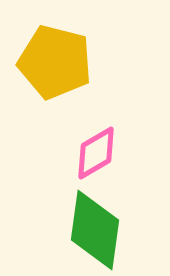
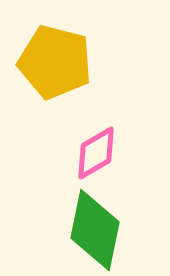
green diamond: rotated 4 degrees clockwise
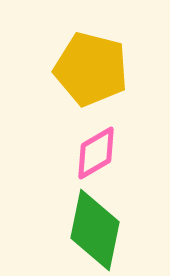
yellow pentagon: moved 36 px right, 7 px down
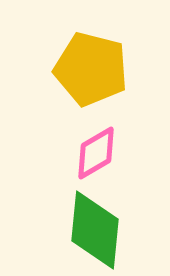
green diamond: rotated 6 degrees counterclockwise
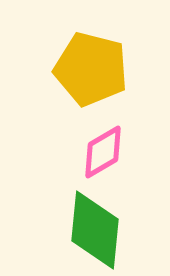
pink diamond: moved 7 px right, 1 px up
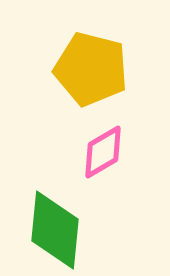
green diamond: moved 40 px left
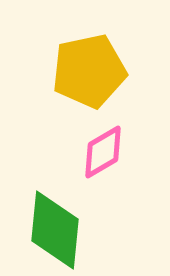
yellow pentagon: moved 2 px left, 2 px down; rotated 26 degrees counterclockwise
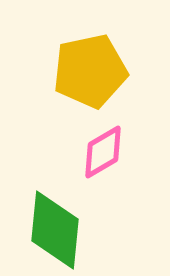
yellow pentagon: moved 1 px right
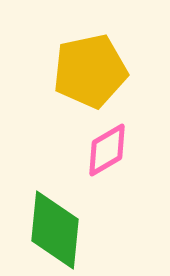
pink diamond: moved 4 px right, 2 px up
